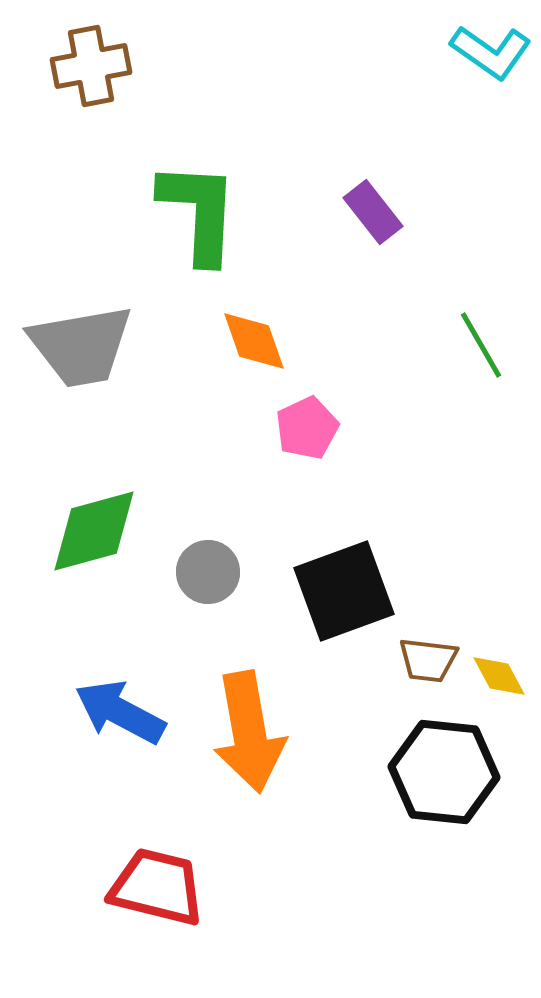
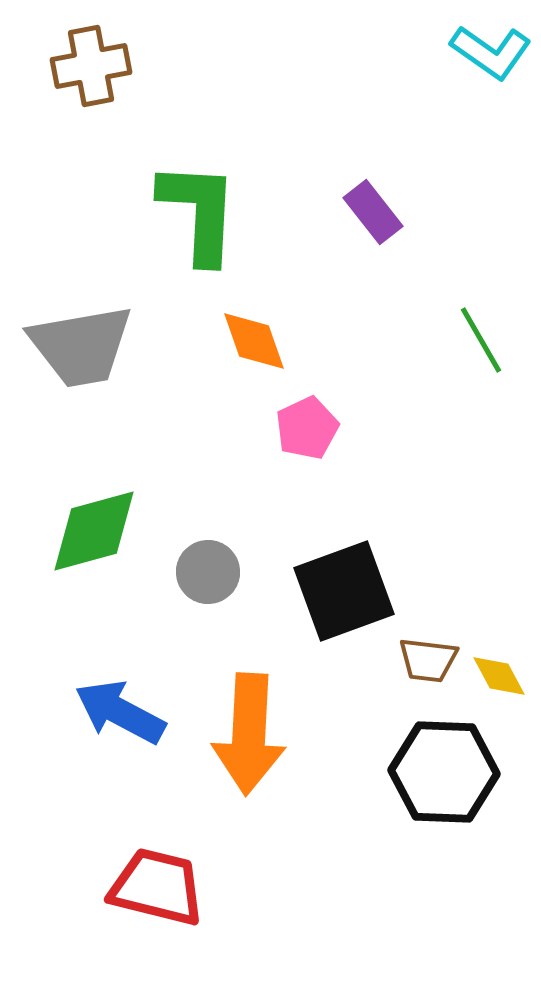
green line: moved 5 px up
orange arrow: moved 2 px down; rotated 13 degrees clockwise
black hexagon: rotated 4 degrees counterclockwise
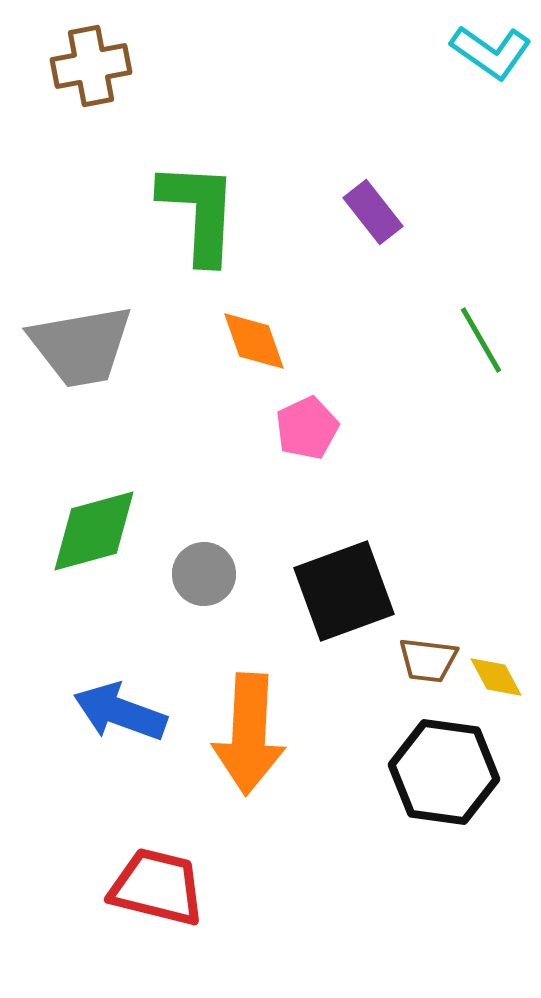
gray circle: moved 4 px left, 2 px down
yellow diamond: moved 3 px left, 1 px down
blue arrow: rotated 8 degrees counterclockwise
black hexagon: rotated 6 degrees clockwise
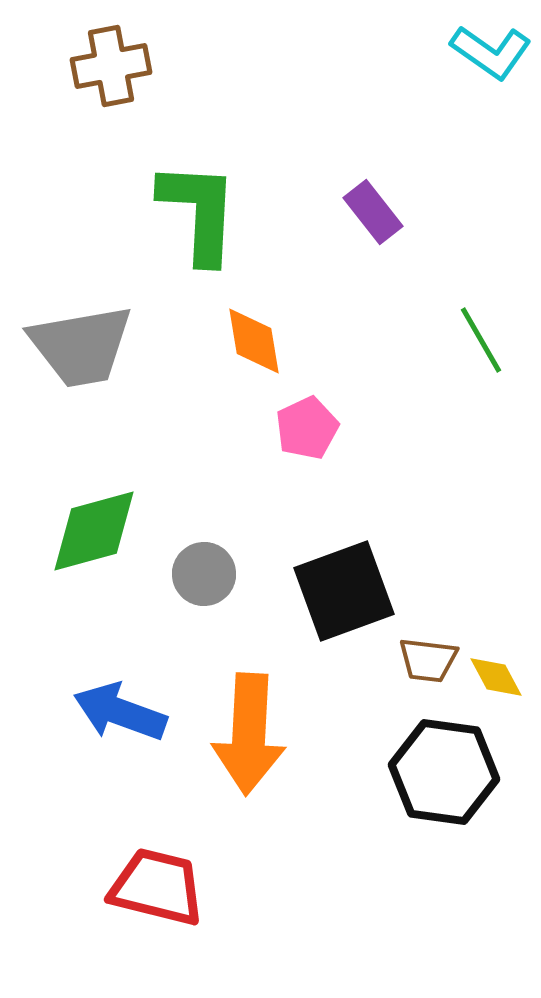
brown cross: moved 20 px right
orange diamond: rotated 10 degrees clockwise
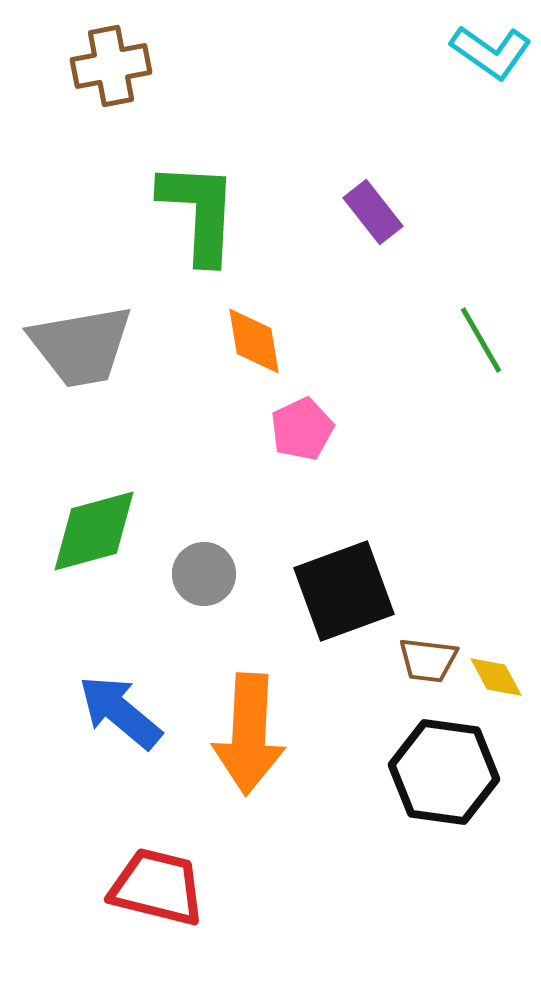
pink pentagon: moved 5 px left, 1 px down
blue arrow: rotated 20 degrees clockwise
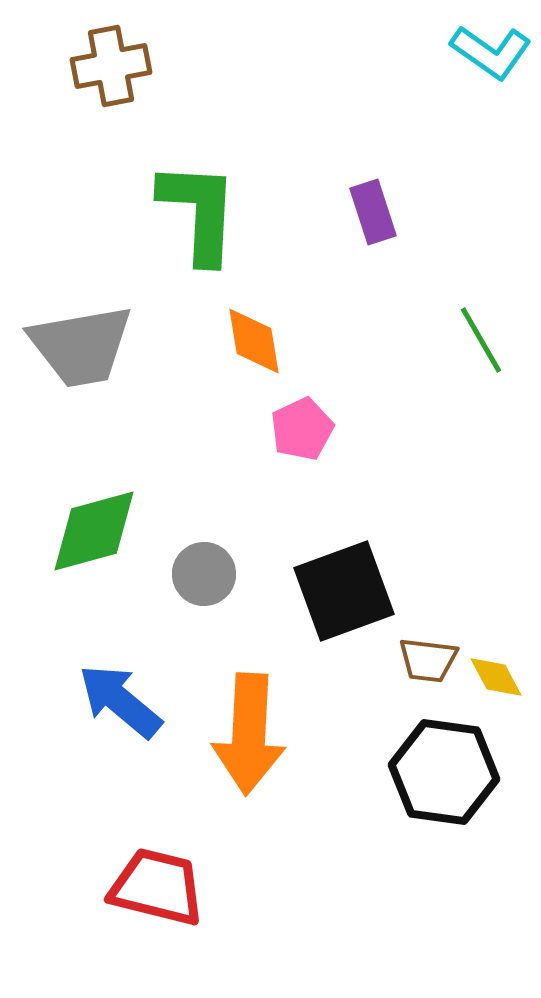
purple rectangle: rotated 20 degrees clockwise
blue arrow: moved 11 px up
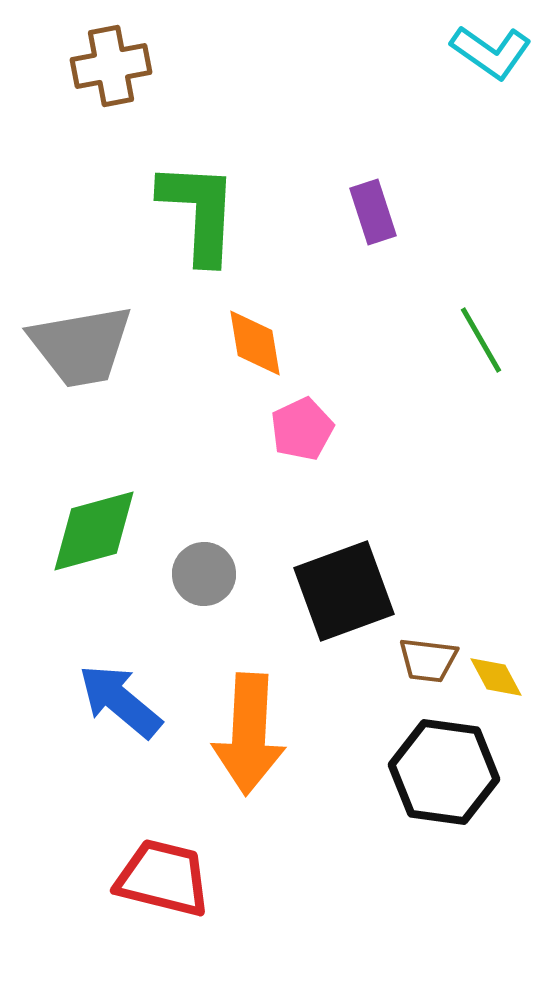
orange diamond: moved 1 px right, 2 px down
red trapezoid: moved 6 px right, 9 px up
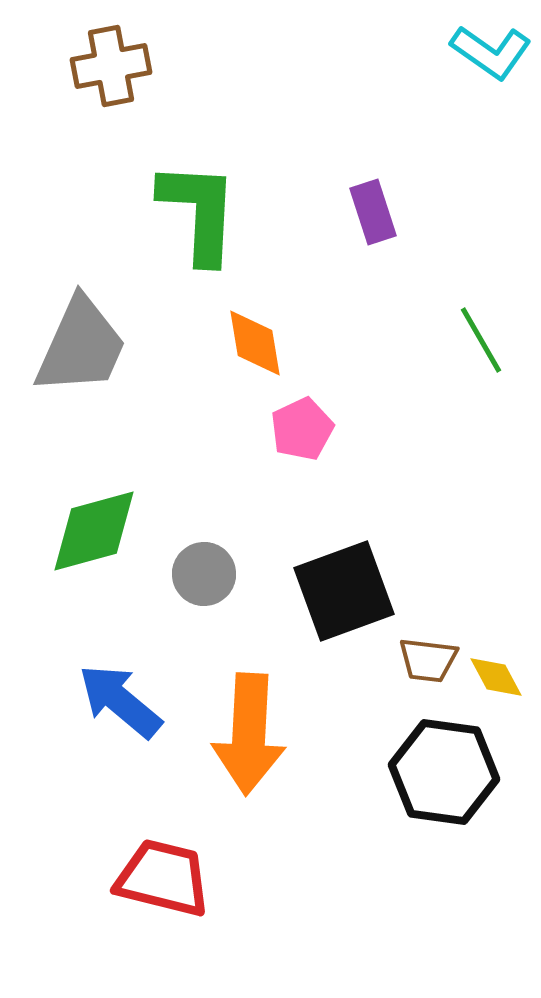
gray trapezoid: rotated 56 degrees counterclockwise
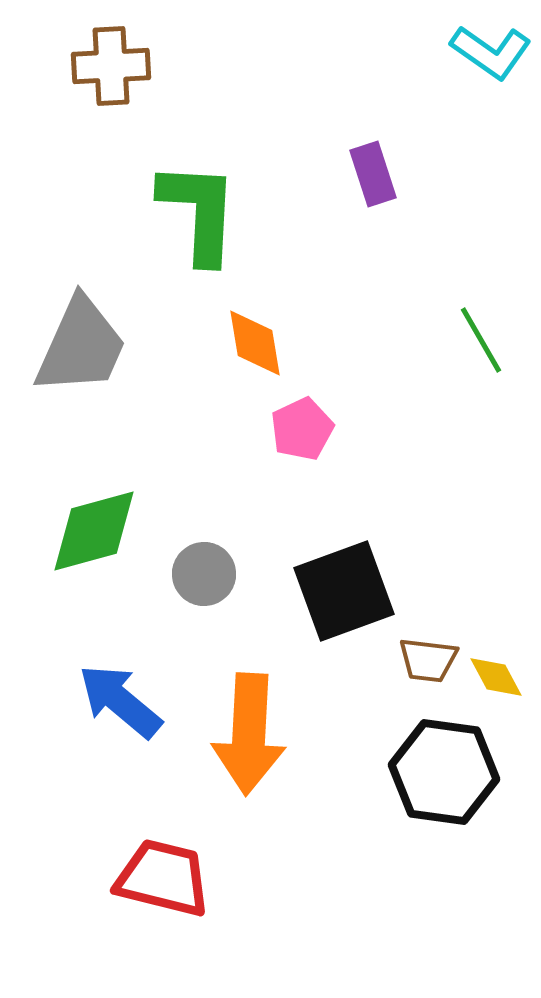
brown cross: rotated 8 degrees clockwise
purple rectangle: moved 38 px up
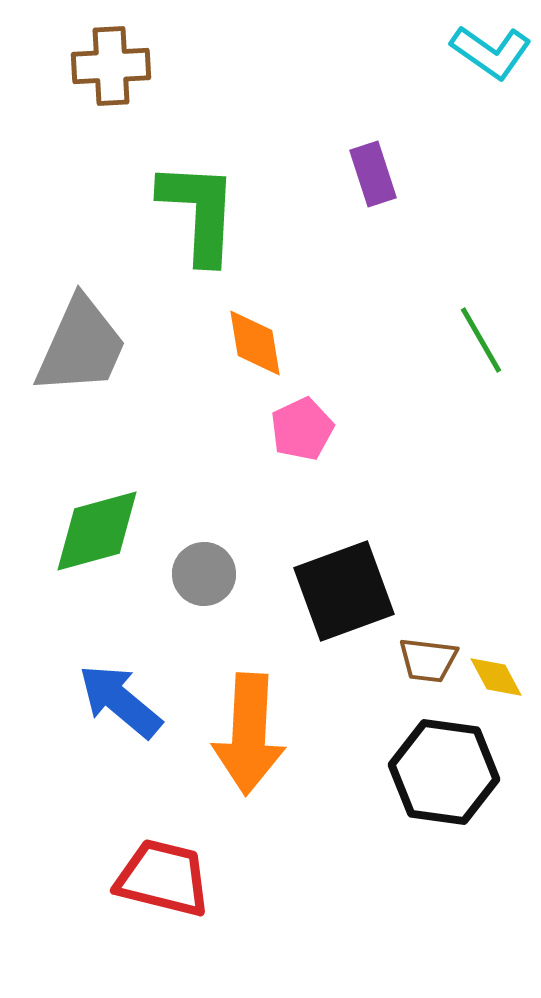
green diamond: moved 3 px right
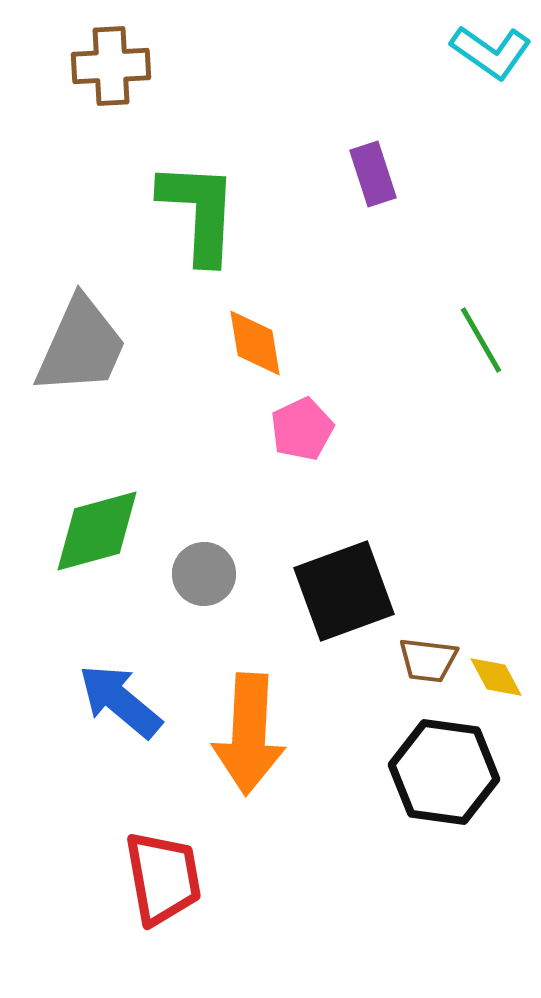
red trapezoid: rotated 66 degrees clockwise
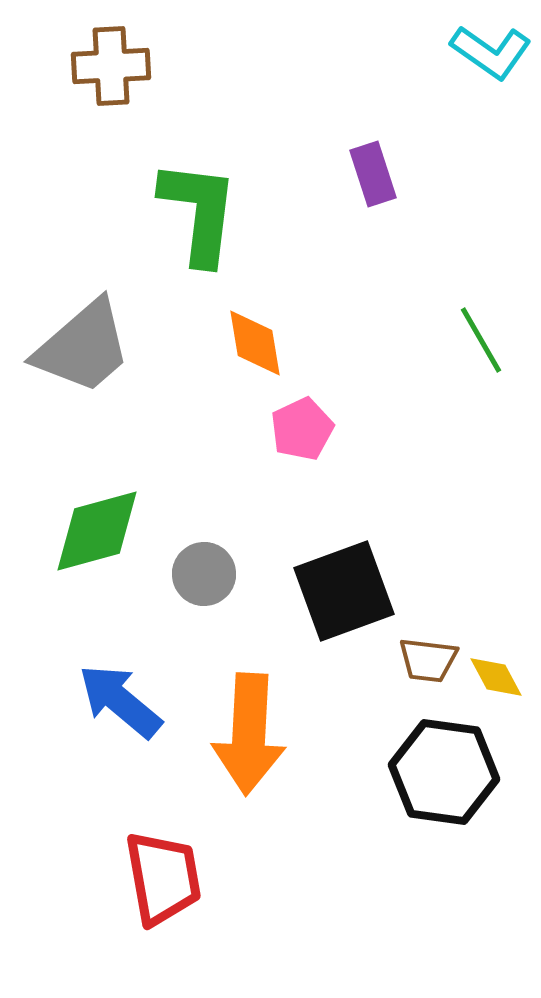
green L-shape: rotated 4 degrees clockwise
gray trapezoid: moved 2 px right, 1 px down; rotated 25 degrees clockwise
